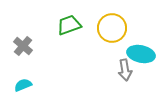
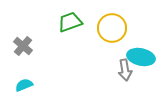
green trapezoid: moved 1 px right, 3 px up
cyan ellipse: moved 3 px down
cyan semicircle: moved 1 px right
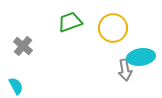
yellow circle: moved 1 px right
cyan ellipse: rotated 20 degrees counterclockwise
cyan semicircle: moved 8 px left, 1 px down; rotated 84 degrees clockwise
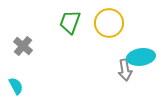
green trapezoid: rotated 50 degrees counterclockwise
yellow circle: moved 4 px left, 5 px up
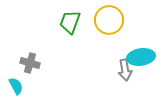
yellow circle: moved 3 px up
gray cross: moved 7 px right, 17 px down; rotated 24 degrees counterclockwise
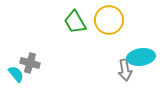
green trapezoid: moved 5 px right; rotated 50 degrees counterclockwise
cyan semicircle: moved 12 px up; rotated 12 degrees counterclockwise
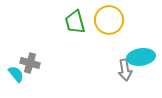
green trapezoid: rotated 15 degrees clockwise
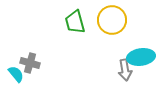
yellow circle: moved 3 px right
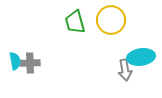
yellow circle: moved 1 px left
gray cross: rotated 18 degrees counterclockwise
cyan semicircle: moved 1 px left, 13 px up; rotated 30 degrees clockwise
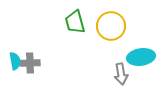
yellow circle: moved 6 px down
gray arrow: moved 4 px left, 4 px down
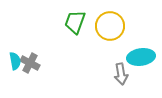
green trapezoid: rotated 35 degrees clockwise
yellow circle: moved 1 px left
gray cross: rotated 30 degrees clockwise
